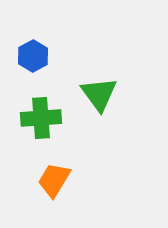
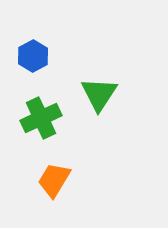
green triangle: rotated 9 degrees clockwise
green cross: rotated 21 degrees counterclockwise
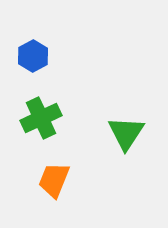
green triangle: moved 27 px right, 39 px down
orange trapezoid: rotated 9 degrees counterclockwise
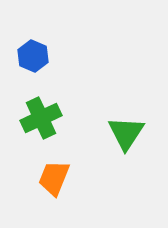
blue hexagon: rotated 8 degrees counterclockwise
orange trapezoid: moved 2 px up
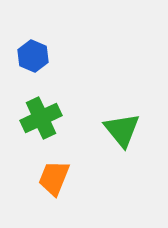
green triangle: moved 4 px left, 3 px up; rotated 12 degrees counterclockwise
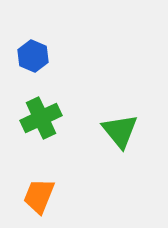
green triangle: moved 2 px left, 1 px down
orange trapezoid: moved 15 px left, 18 px down
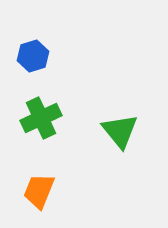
blue hexagon: rotated 20 degrees clockwise
orange trapezoid: moved 5 px up
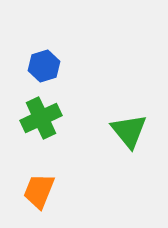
blue hexagon: moved 11 px right, 10 px down
green triangle: moved 9 px right
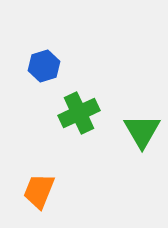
green cross: moved 38 px right, 5 px up
green triangle: moved 13 px right; rotated 9 degrees clockwise
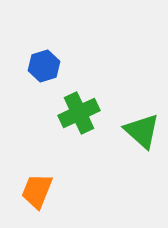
green triangle: rotated 18 degrees counterclockwise
orange trapezoid: moved 2 px left
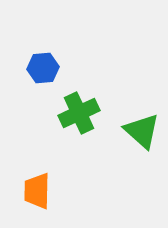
blue hexagon: moved 1 px left, 2 px down; rotated 12 degrees clockwise
orange trapezoid: rotated 21 degrees counterclockwise
